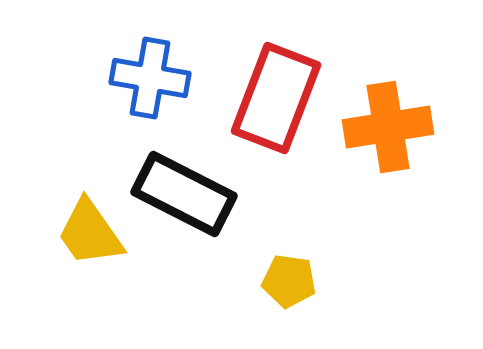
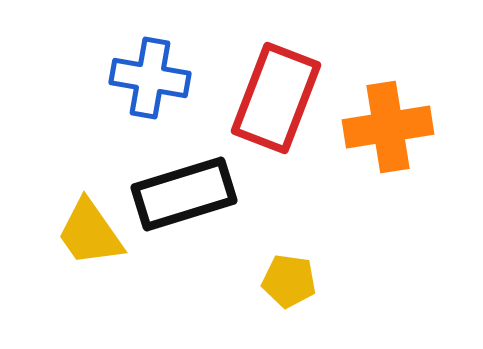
black rectangle: rotated 44 degrees counterclockwise
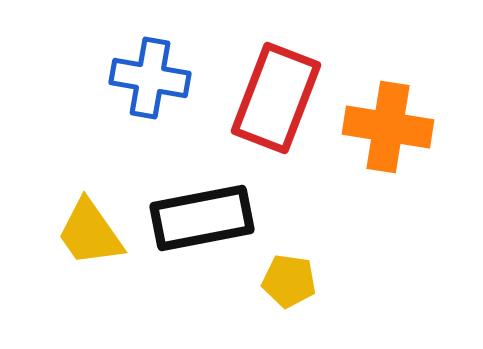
orange cross: rotated 18 degrees clockwise
black rectangle: moved 18 px right, 24 px down; rotated 6 degrees clockwise
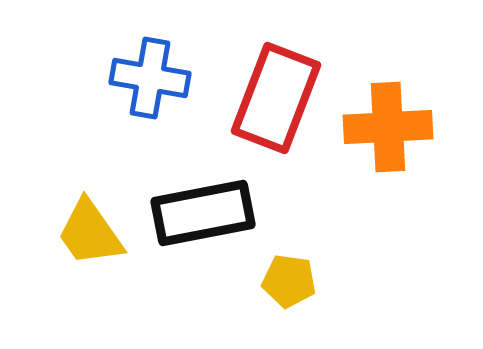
orange cross: rotated 12 degrees counterclockwise
black rectangle: moved 1 px right, 5 px up
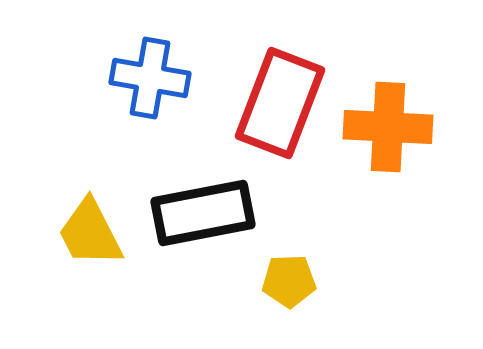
red rectangle: moved 4 px right, 5 px down
orange cross: rotated 6 degrees clockwise
yellow trapezoid: rotated 8 degrees clockwise
yellow pentagon: rotated 10 degrees counterclockwise
